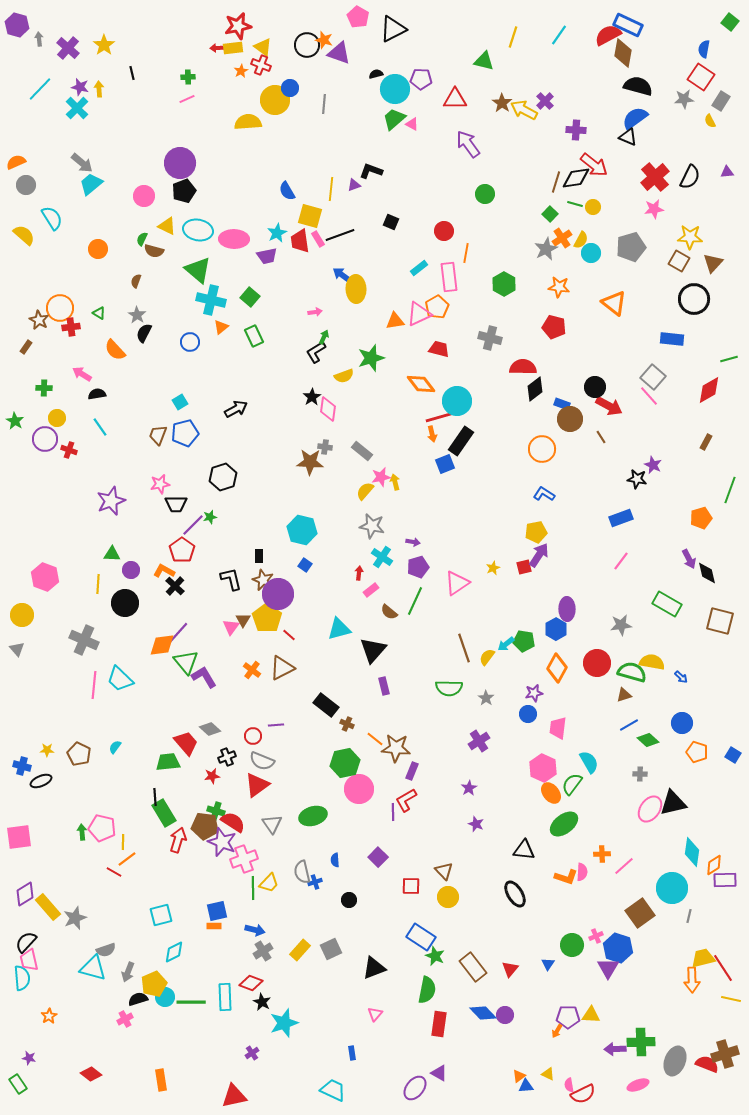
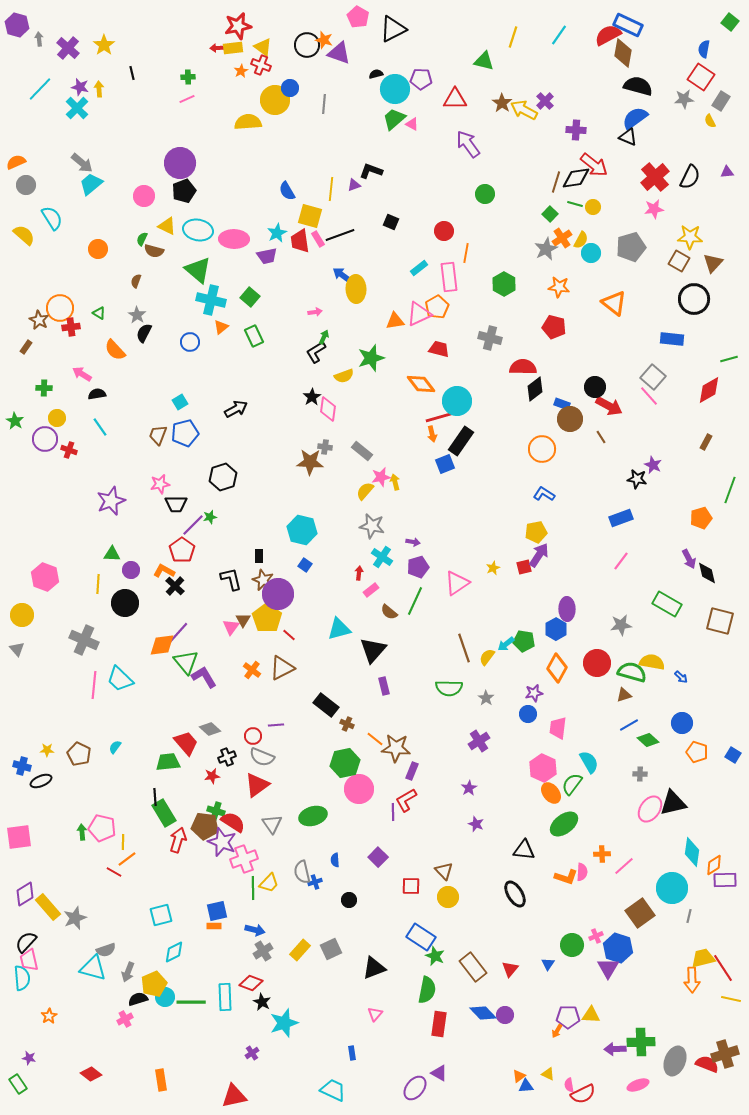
gray semicircle at (262, 761): moved 4 px up
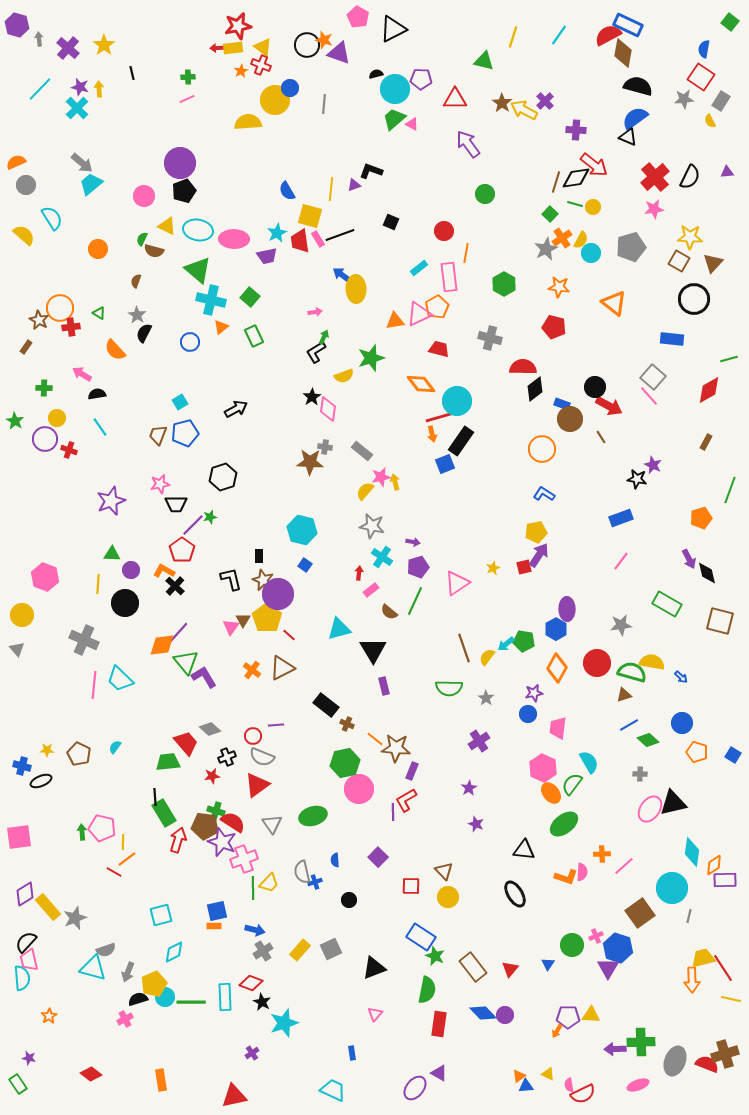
black triangle at (373, 650): rotated 12 degrees counterclockwise
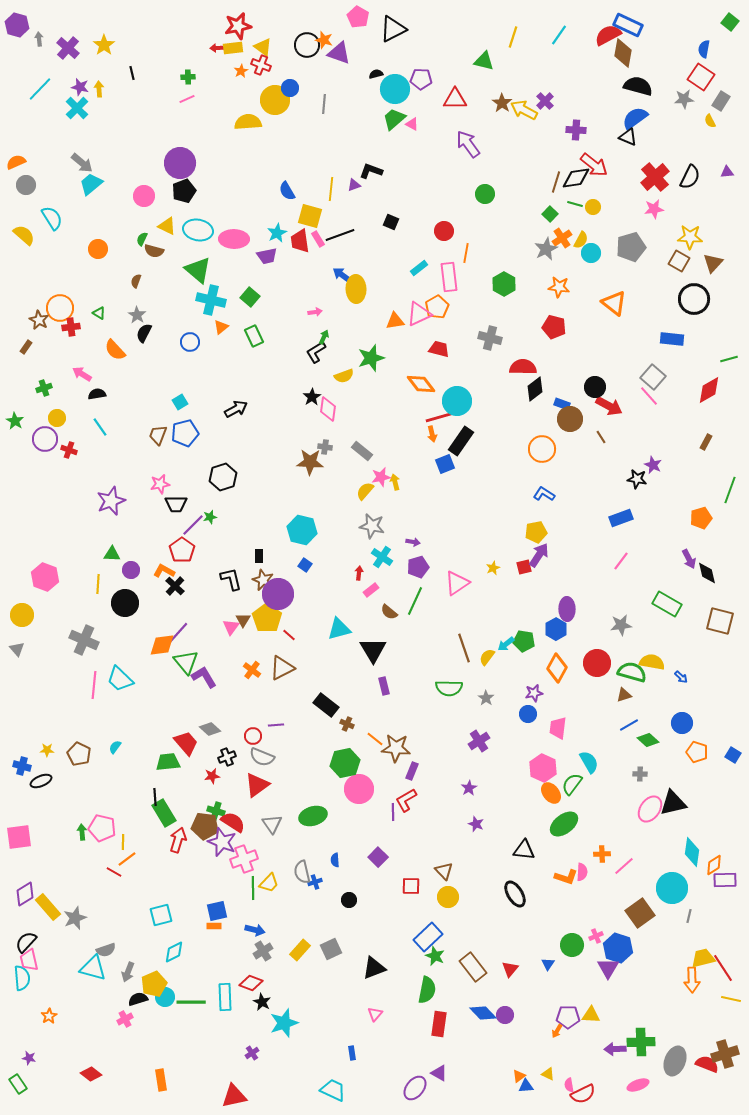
green cross at (44, 388): rotated 21 degrees counterclockwise
blue rectangle at (421, 937): moved 7 px right; rotated 76 degrees counterclockwise
